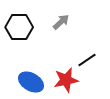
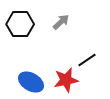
black hexagon: moved 1 px right, 3 px up
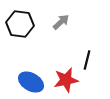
black hexagon: rotated 8 degrees clockwise
black line: rotated 42 degrees counterclockwise
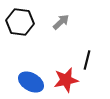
black hexagon: moved 2 px up
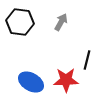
gray arrow: rotated 18 degrees counterclockwise
red star: rotated 10 degrees clockwise
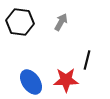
blue ellipse: rotated 25 degrees clockwise
